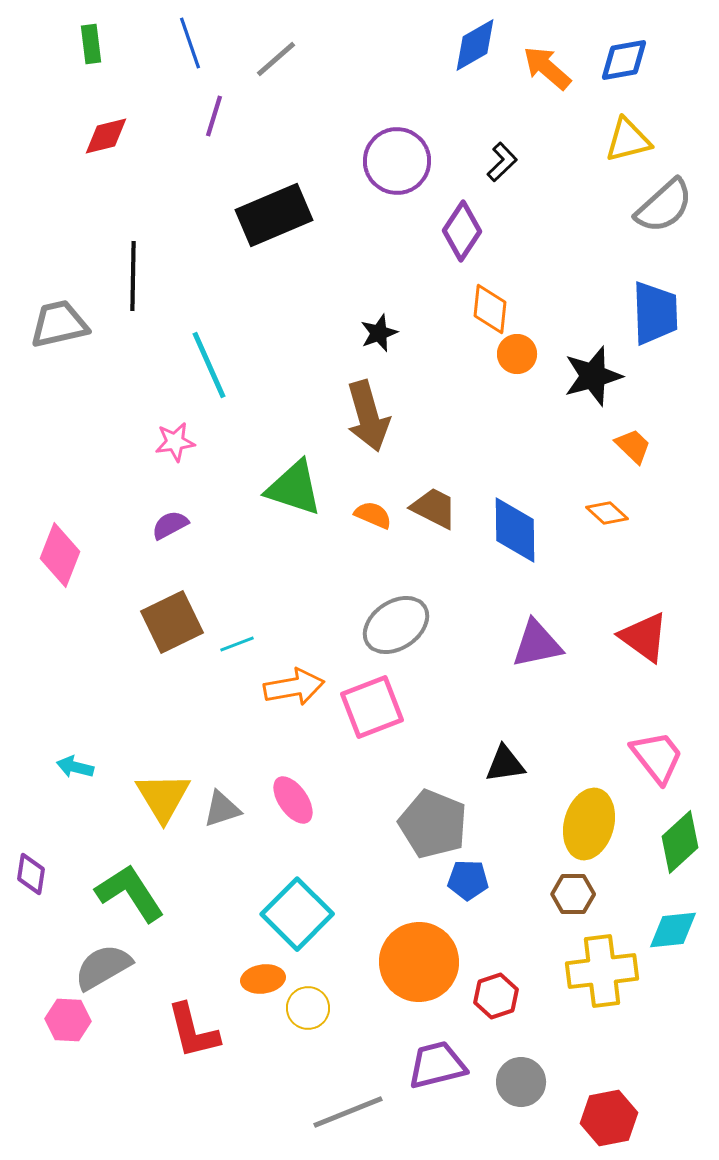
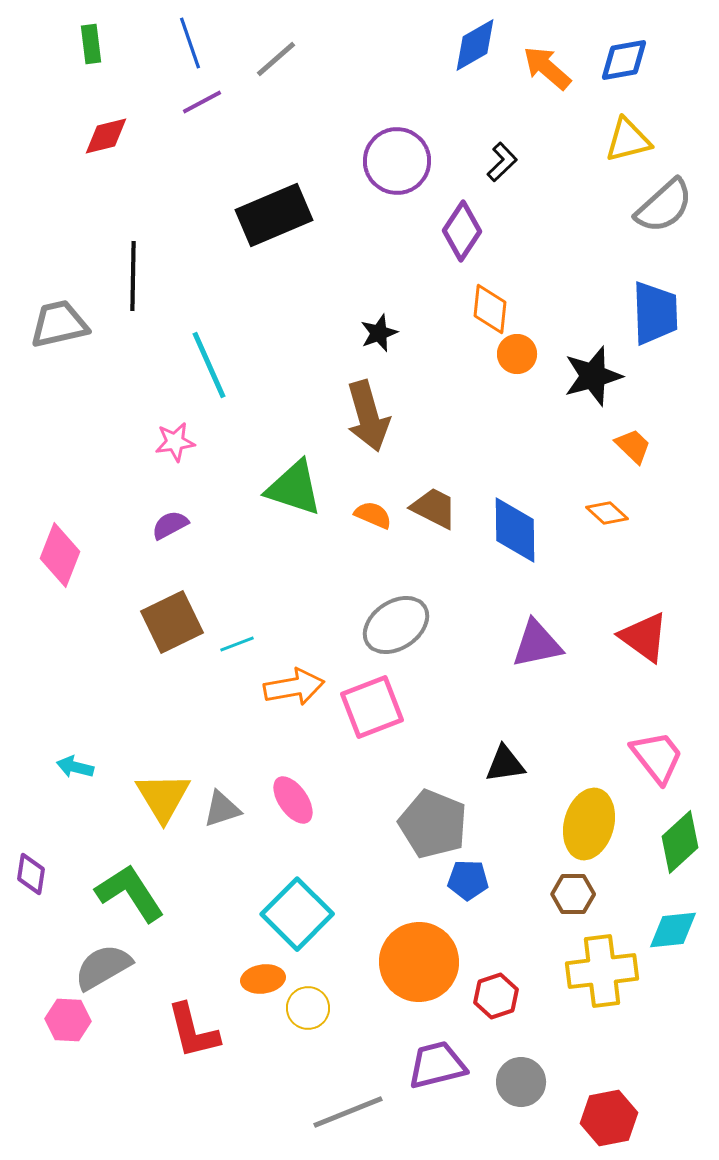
purple line at (214, 116): moved 12 px left, 14 px up; rotated 45 degrees clockwise
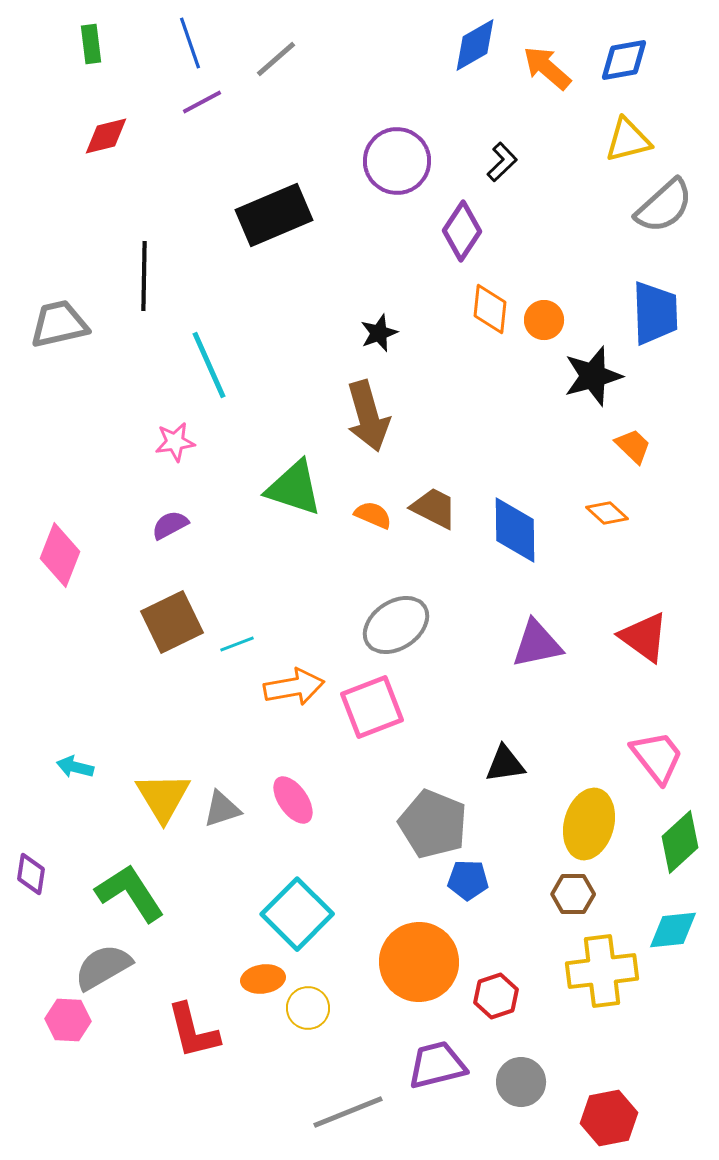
black line at (133, 276): moved 11 px right
orange circle at (517, 354): moved 27 px right, 34 px up
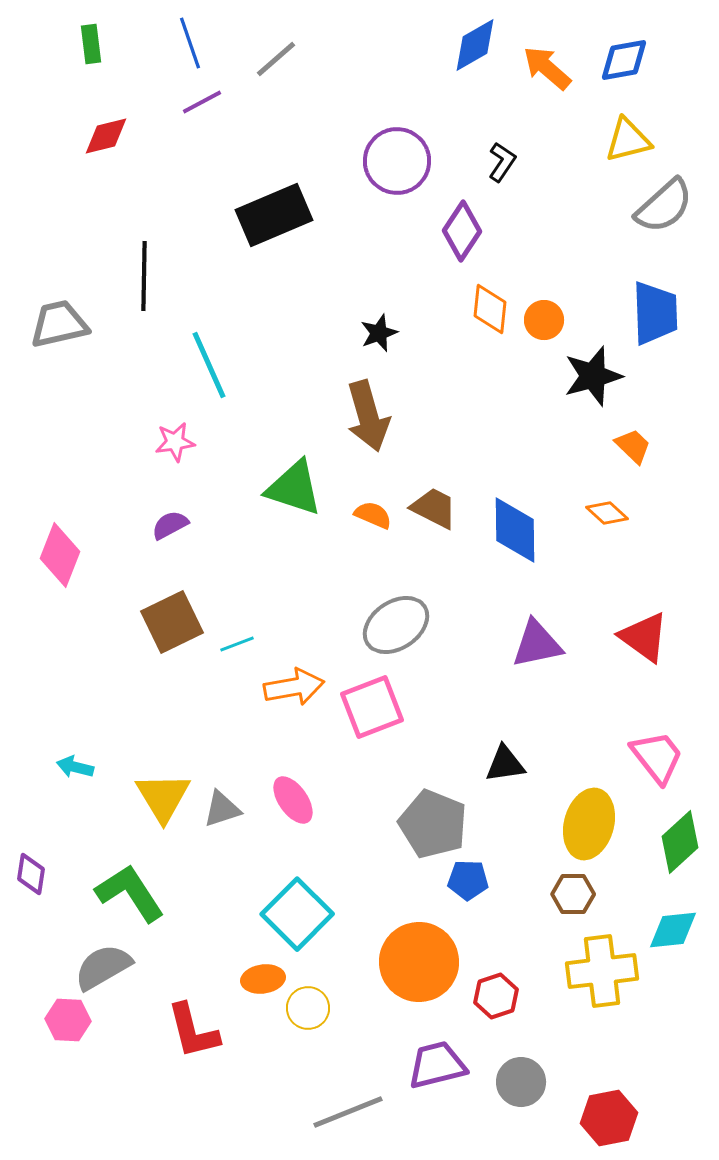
black L-shape at (502, 162): rotated 12 degrees counterclockwise
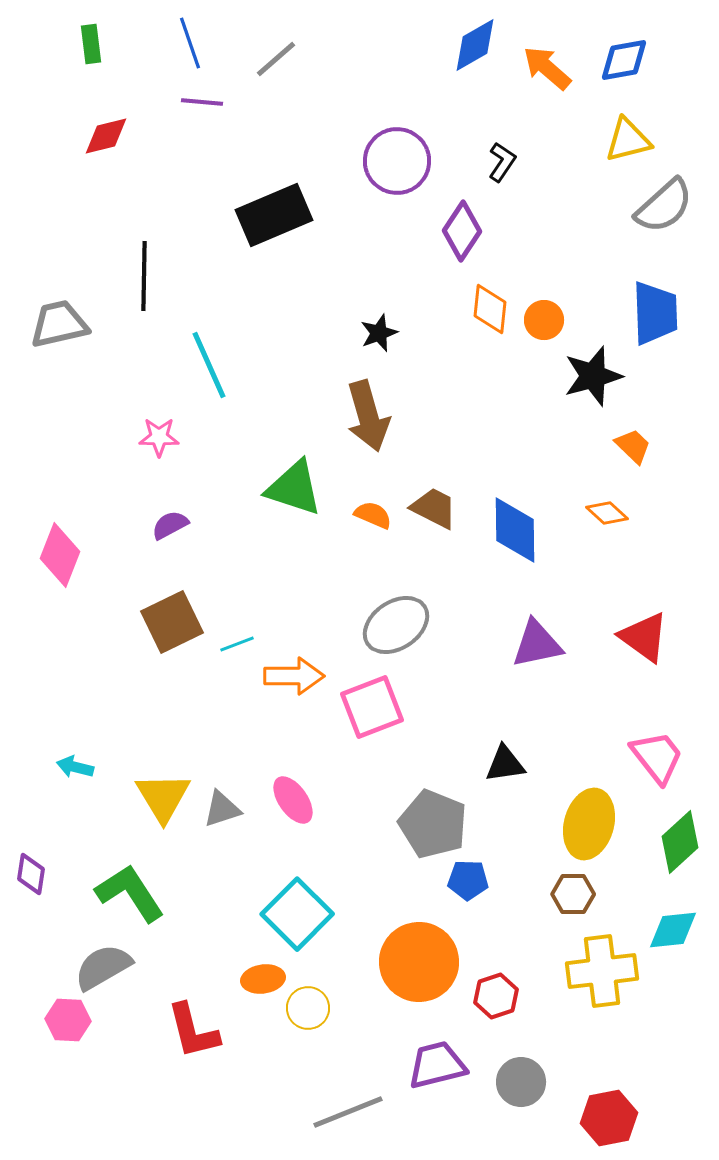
purple line at (202, 102): rotated 33 degrees clockwise
pink star at (175, 442): moved 16 px left, 5 px up; rotated 9 degrees clockwise
orange arrow at (294, 687): moved 11 px up; rotated 10 degrees clockwise
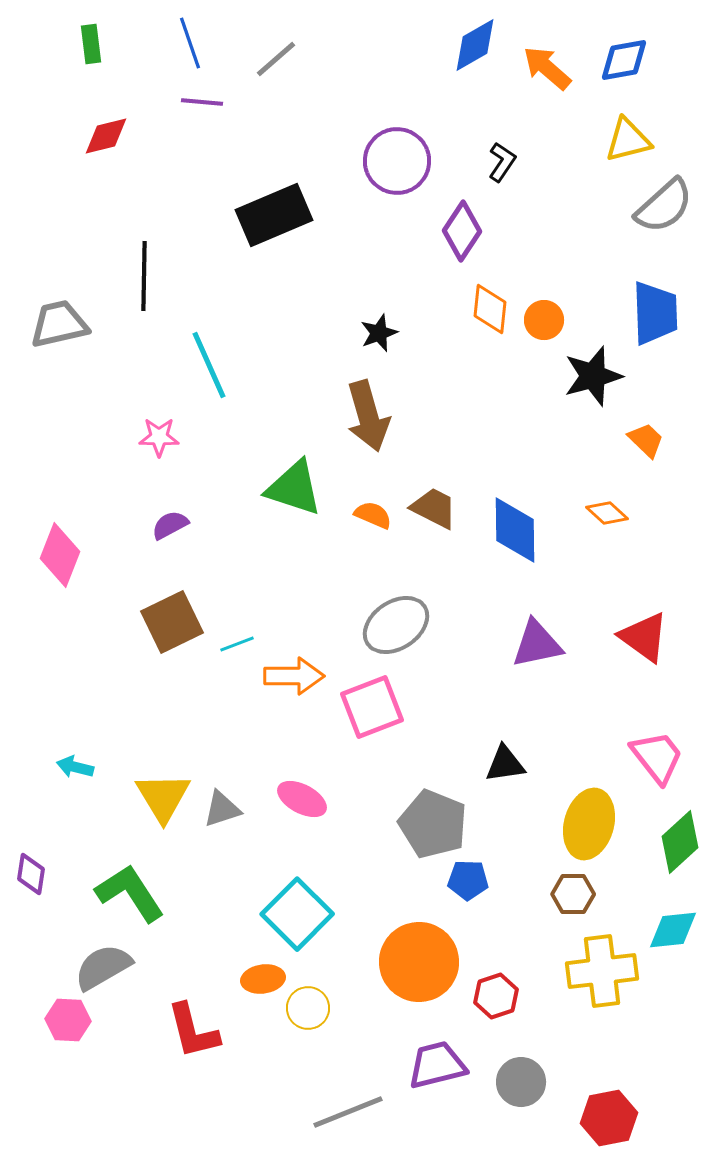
orange trapezoid at (633, 446): moved 13 px right, 6 px up
pink ellipse at (293, 800): moved 9 px right, 1 px up; rotated 27 degrees counterclockwise
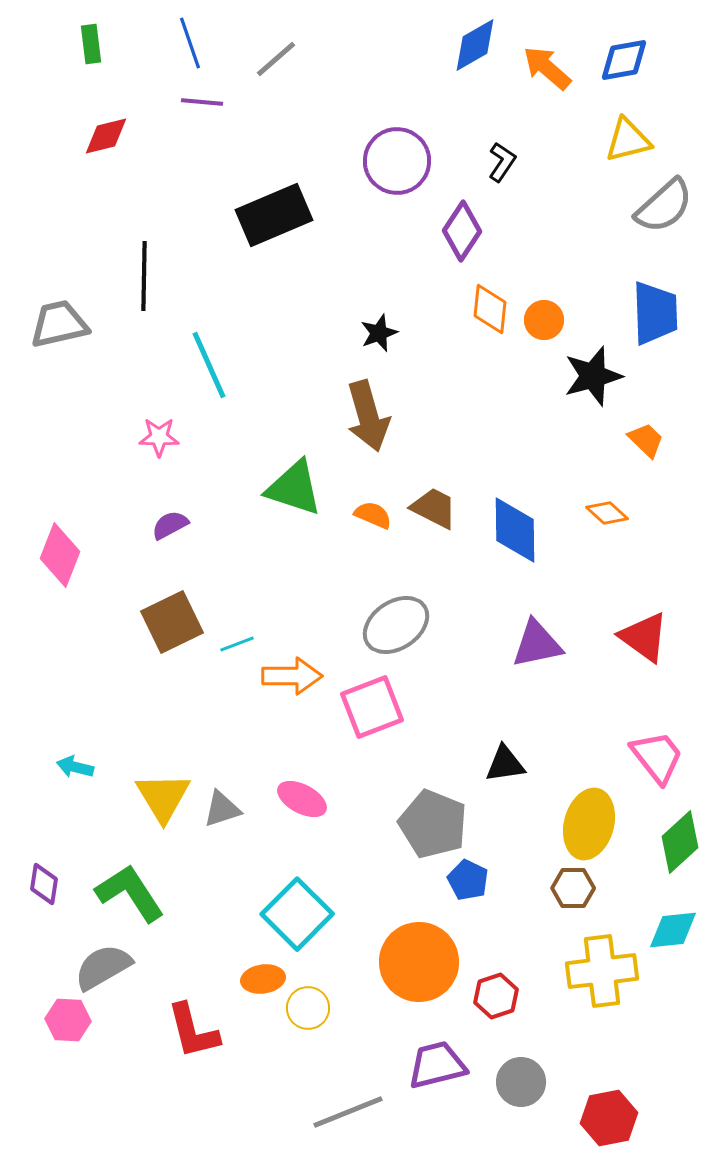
orange arrow at (294, 676): moved 2 px left
purple diamond at (31, 874): moved 13 px right, 10 px down
blue pentagon at (468, 880): rotated 24 degrees clockwise
brown hexagon at (573, 894): moved 6 px up
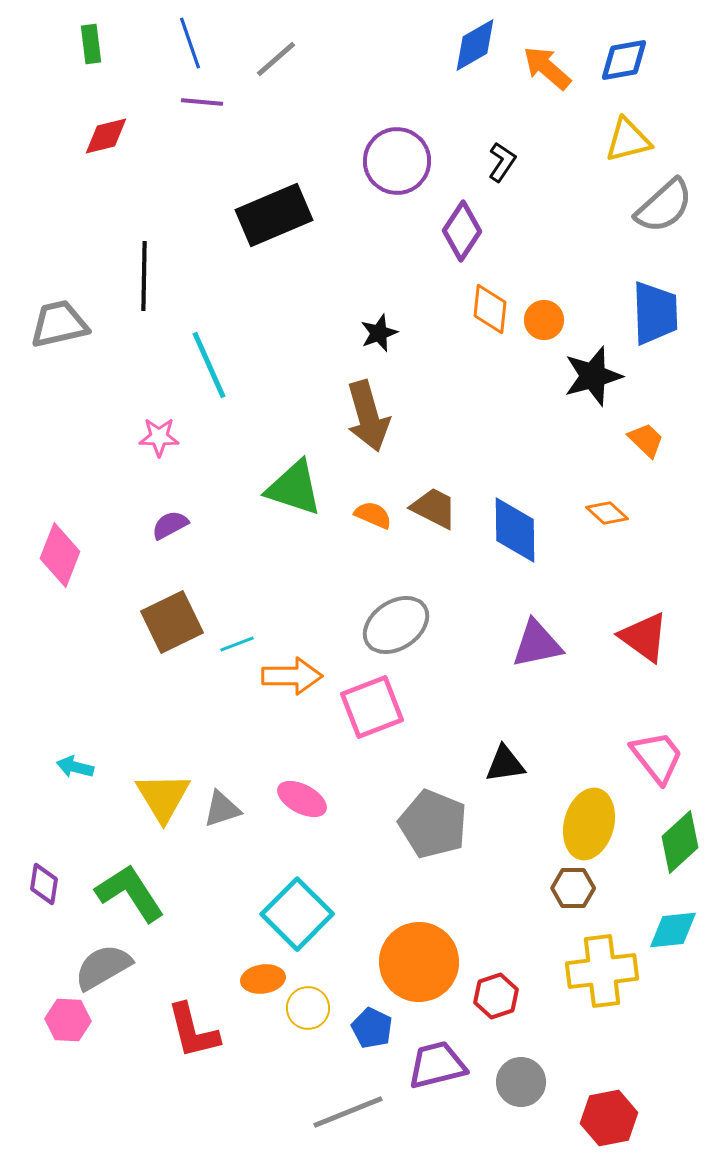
blue pentagon at (468, 880): moved 96 px left, 148 px down
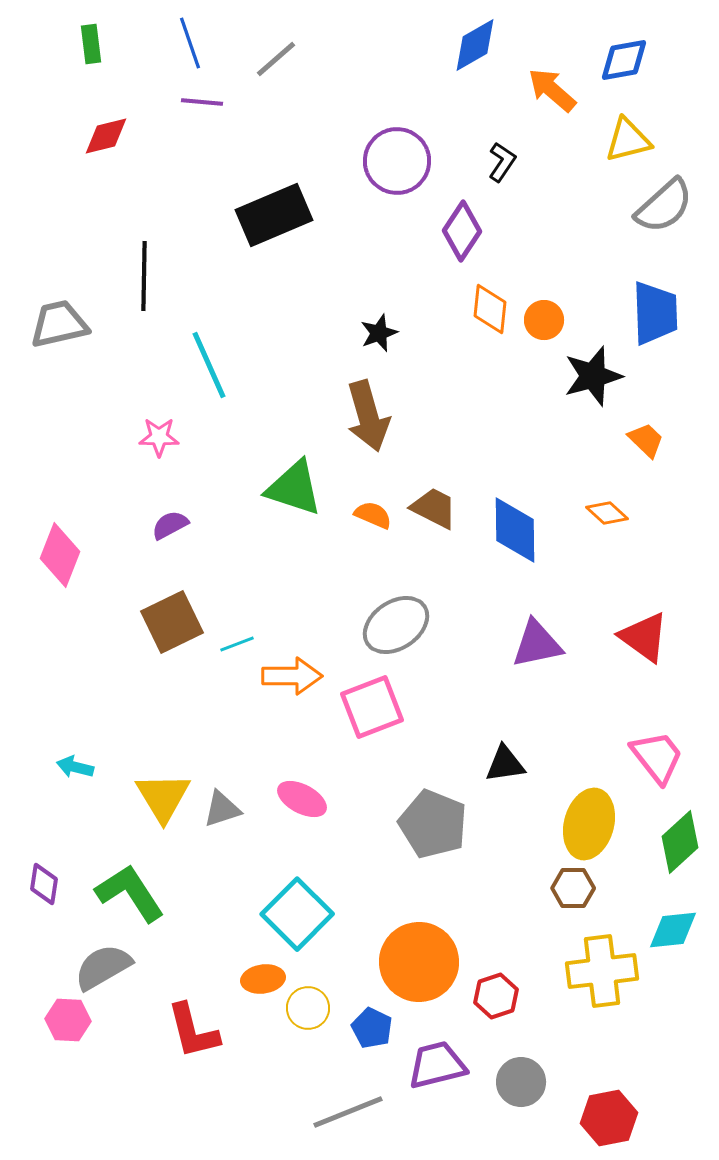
orange arrow at (547, 68): moved 5 px right, 22 px down
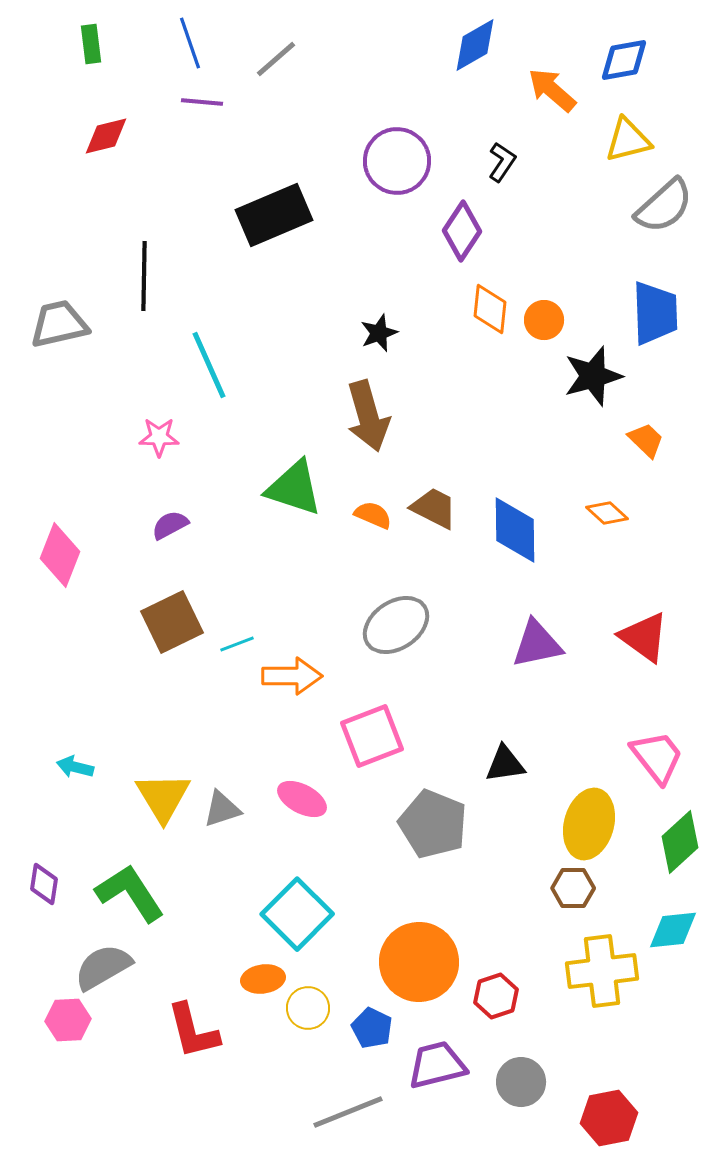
pink square at (372, 707): moved 29 px down
pink hexagon at (68, 1020): rotated 6 degrees counterclockwise
